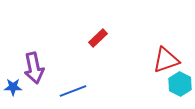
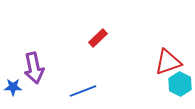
red triangle: moved 2 px right, 2 px down
blue line: moved 10 px right
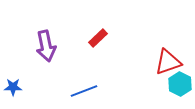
purple arrow: moved 12 px right, 22 px up
blue line: moved 1 px right
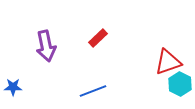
blue line: moved 9 px right
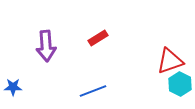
red rectangle: rotated 12 degrees clockwise
purple arrow: rotated 8 degrees clockwise
red triangle: moved 2 px right, 1 px up
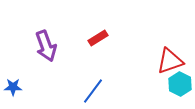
purple arrow: rotated 16 degrees counterclockwise
blue line: rotated 32 degrees counterclockwise
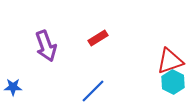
cyan hexagon: moved 7 px left, 2 px up
blue line: rotated 8 degrees clockwise
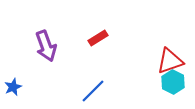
blue star: rotated 24 degrees counterclockwise
